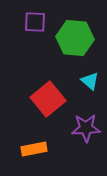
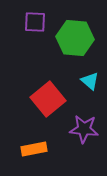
purple star: moved 2 px left, 1 px down; rotated 8 degrees clockwise
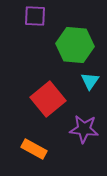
purple square: moved 6 px up
green hexagon: moved 7 px down
cyan triangle: rotated 24 degrees clockwise
orange rectangle: rotated 40 degrees clockwise
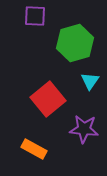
green hexagon: moved 2 px up; rotated 21 degrees counterclockwise
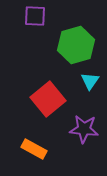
green hexagon: moved 1 px right, 2 px down
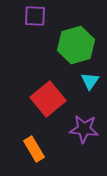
orange rectangle: rotated 30 degrees clockwise
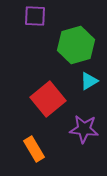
cyan triangle: moved 1 px left; rotated 24 degrees clockwise
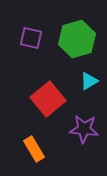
purple square: moved 4 px left, 22 px down; rotated 10 degrees clockwise
green hexagon: moved 1 px right, 6 px up
